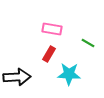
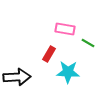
pink rectangle: moved 13 px right
cyan star: moved 1 px left, 2 px up
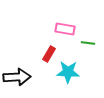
green line: rotated 24 degrees counterclockwise
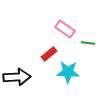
pink rectangle: rotated 24 degrees clockwise
red rectangle: rotated 21 degrees clockwise
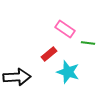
cyan star: rotated 15 degrees clockwise
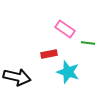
red rectangle: rotated 28 degrees clockwise
black arrow: rotated 16 degrees clockwise
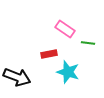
black arrow: rotated 8 degrees clockwise
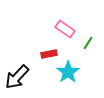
green line: rotated 64 degrees counterclockwise
cyan star: rotated 20 degrees clockwise
black arrow: rotated 112 degrees clockwise
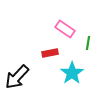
green line: rotated 24 degrees counterclockwise
red rectangle: moved 1 px right, 1 px up
cyan star: moved 4 px right, 1 px down
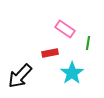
black arrow: moved 3 px right, 1 px up
